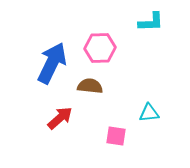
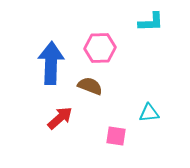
blue arrow: moved 1 px left; rotated 24 degrees counterclockwise
brown semicircle: rotated 15 degrees clockwise
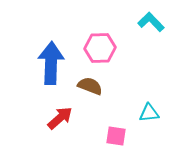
cyan L-shape: rotated 132 degrees counterclockwise
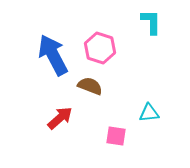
cyan L-shape: rotated 44 degrees clockwise
pink hexagon: rotated 20 degrees clockwise
blue arrow: moved 2 px right, 8 px up; rotated 30 degrees counterclockwise
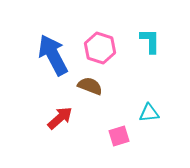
cyan L-shape: moved 1 px left, 19 px down
pink square: moved 3 px right; rotated 25 degrees counterclockwise
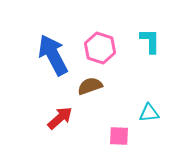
brown semicircle: rotated 40 degrees counterclockwise
pink square: rotated 20 degrees clockwise
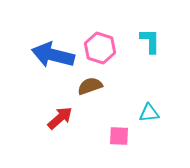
blue arrow: rotated 48 degrees counterclockwise
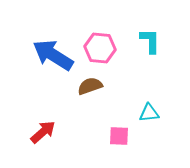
pink hexagon: rotated 12 degrees counterclockwise
blue arrow: rotated 18 degrees clockwise
red arrow: moved 17 px left, 14 px down
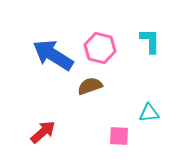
pink hexagon: rotated 8 degrees clockwise
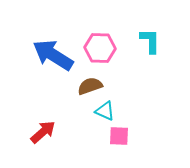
pink hexagon: rotated 12 degrees counterclockwise
cyan triangle: moved 44 px left, 2 px up; rotated 30 degrees clockwise
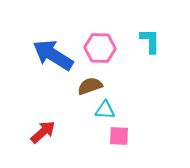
cyan triangle: moved 1 px up; rotated 20 degrees counterclockwise
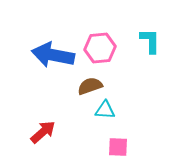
pink hexagon: rotated 8 degrees counterclockwise
blue arrow: rotated 21 degrees counterclockwise
pink square: moved 1 px left, 11 px down
